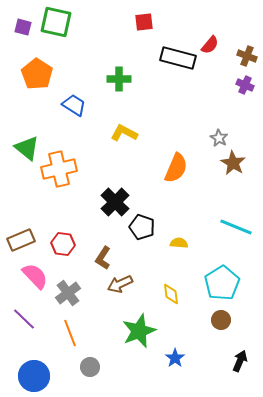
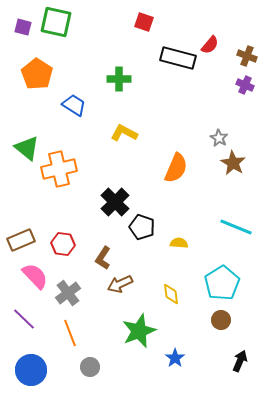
red square: rotated 24 degrees clockwise
blue circle: moved 3 px left, 6 px up
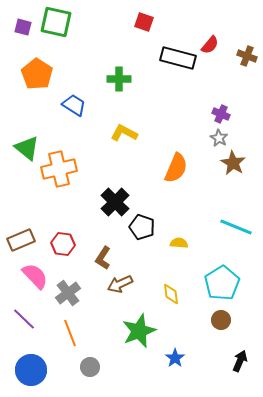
purple cross: moved 24 px left, 29 px down
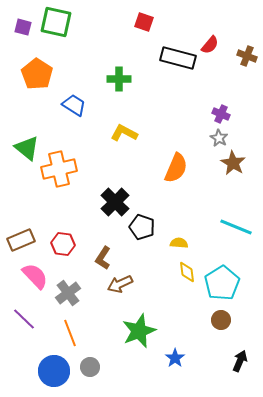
yellow diamond: moved 16 px right, 22 px up
blue circle: moved 23 px right, 1 px down
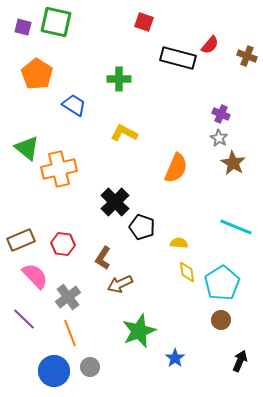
gray cross: moved 4 px down
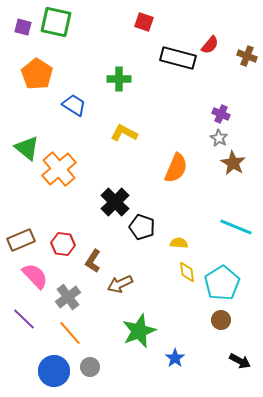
orange cross: rotated 28 degrees counterclockwise
brown L-shape: moved 10 px left, 3 px down
orange line: rotated 20 degrees counterclockwise
black arrow: rotated 95 degrees clockwise
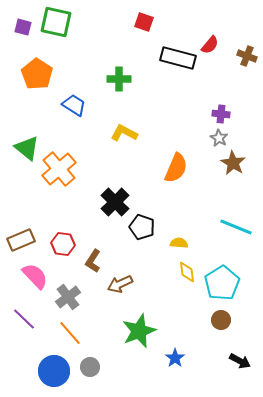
purple cross: rotated 18 degrees counterclockwise
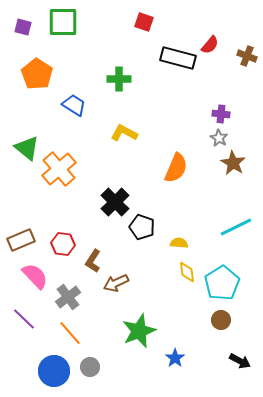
green square: moved 7 px right; rotated 12 degrees counterclockwise
cyan line: rotated 48 degrees counterclockwise
brown arrow: moved 4 px left, 1 px up
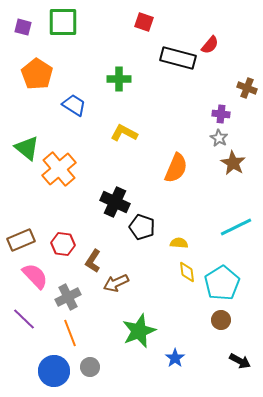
brown cross: moved 32 px down
black cross: rotated 20 degrees counterclockwise
gray cross: rotated 10 degrees clockwise
orange line: rotated 20 degrees clockwise
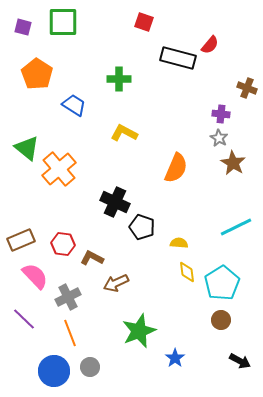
brown L-shape: moved 1 px left, 3 px up; rotated 85 degrees clockwise
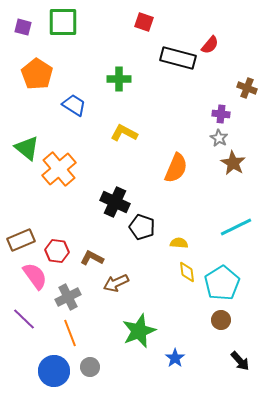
red hexagon: moved 6 px left, 7 px down
pink semicircle: rotated 8 degrees clockwise
black arrow: rotated 20 degrees clockwise
